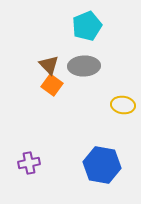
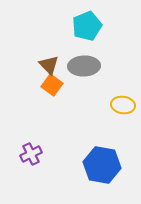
purple cross: moved 2 px right, 9 px up; rotated 15 degrees counterclockwise
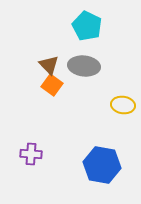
cyan pentagon: rotated 24 degrees counterclockwise
gray ellipse: rotated 8 degrees clockwise
purple cross: rotated 30 degrees clockwise
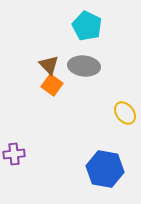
yellow ellipse: moved 2 px right, 8 px down; rotated 45 degrees clockwise
purple cross: moved 17 px left; rotated 10 degrees counterclockwise
blue hexagon: moved 3 px right, 4 px down
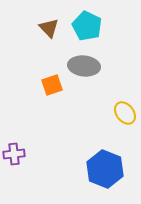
brown triangle: moved 37 px up
orange square: rotated 35 degrees clockwise
blue hexagon: rotated 12 degrees clockwise
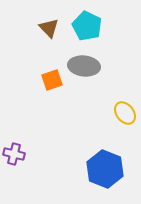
orange square: moved 5 px up
purple cross: rotated 20 degrees clockwise
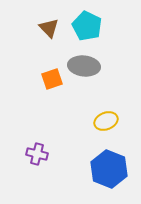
orange square: moved 1 px up
yellow ellipse: moved 19 px left, 8 px down; rotated 75 degrees counterclockwise
purple cross: moved 23 px right
blue hexagon: moved 4 px right
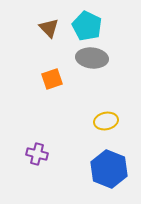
gray ellipse: moved 8 px right, 8 px up
yellow ellipse: rotated 10 degrees clockwise
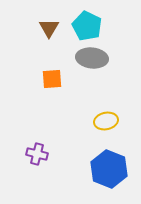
brown triangle: rotated 15 degrees clockwise
orange square: rotated 15 degrees clockwise
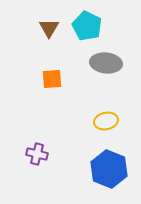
gray ellipse: moved 14 px right, 5 px down
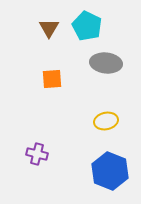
blue hexagon: moved 1 px right, 2 px down
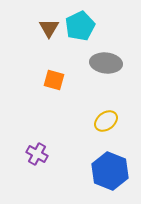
cyan pentagon: moved 7 px left; rotated 20 degrees clockwise
orange square: moved 2 px right, 1 px down; rotated 20 degrees clockwise
yellow ellipse: rotated 25 degrees counterclockwise
purple cross: rotated 15 degrees clockwise
